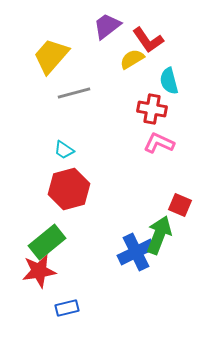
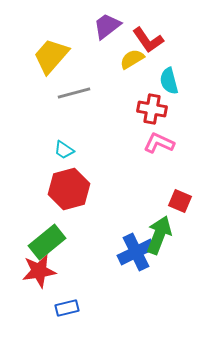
red square: moved 4 px up
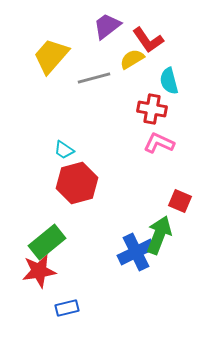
gray line: moved 20 px right, 15 px up
red hexagon: moved 8 px right, 6 px up
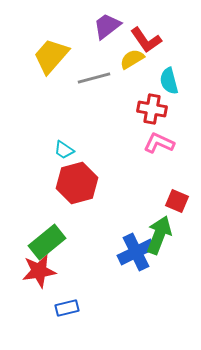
red L-shape: moved 2 px left
red square: moved 3 px left
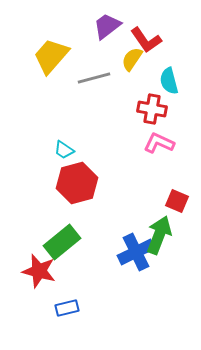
yellow semicircle: rotated 25 degrees counterclockwise
green rectangle: moved 15 px right
red star: rotated 24 degrees clockwise
